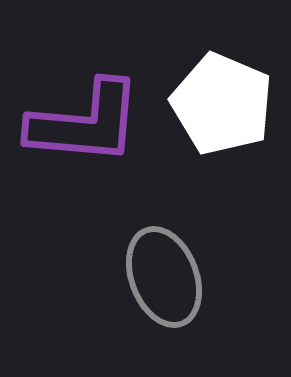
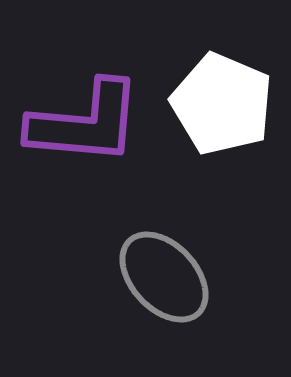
gray ellipse: rotated 22 degrees counterclockwise
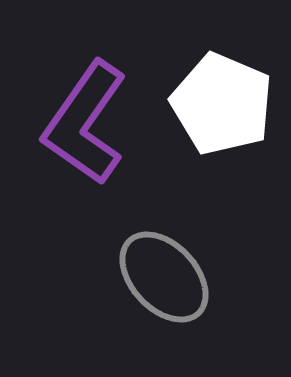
purple L-shape: rotated 120 degrees clockwise
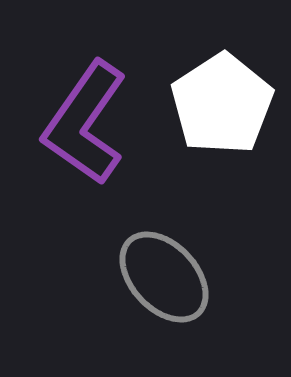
white pentagon: rotated 16 degrees clockwise
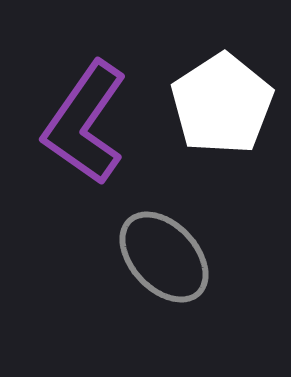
gray ellipse: moved 20 px up
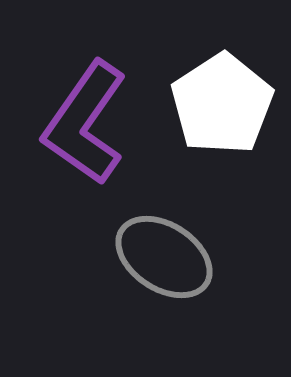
gray ellipse: rotated 14 degrees counterclockwise
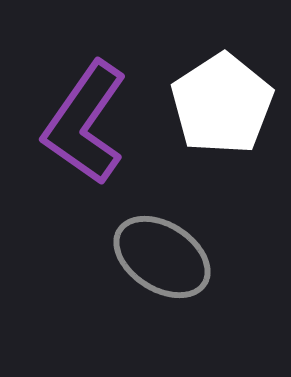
gray ellipse: moved 2 px left
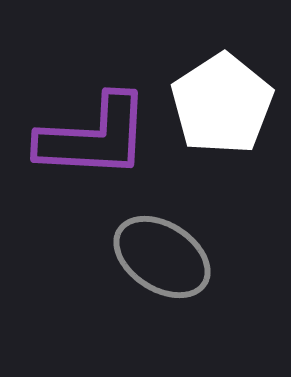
purple L-shape: moved 9 px right, 14 px down; rotated 122 degrees counterclockwise
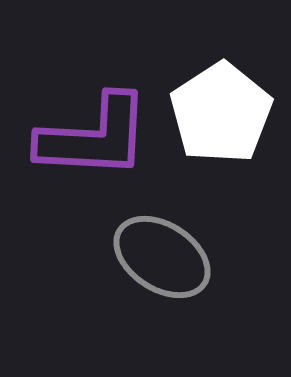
white pentagon: moved 1 px left, 9 px down
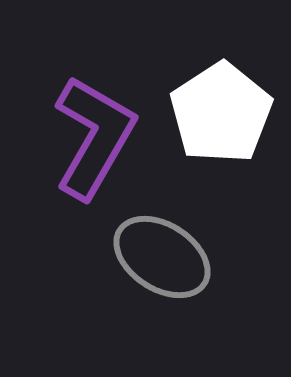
purple L-shape: rotated 63 degrees counterclockwise
